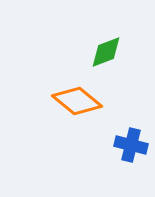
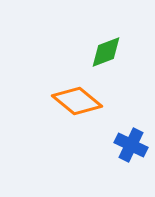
blue cross: rotated 12 degrees clockwise
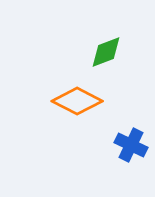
orange diamond: rotated 12 degrees counterclockwise
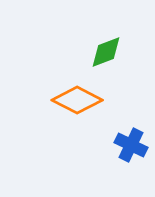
orange diamond: moved 1 px up
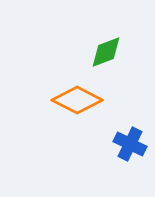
blue cross: moved 1 px left, 1 px up
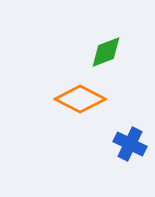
orange diamond: moved 3 px right, 1 px up
